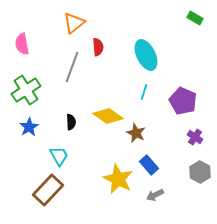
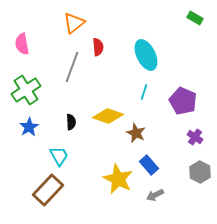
yellow diamond: rotated 16 degrees counterclockwise
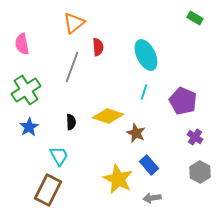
brown rectangle: rotated 16 degrees counterclockwise
gray arrow: moved 3 px left, 3 px down; rotated 18 degrees clockwise
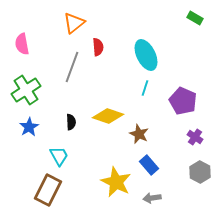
cyan line: moved 1 px right, 4 px up
brown star: moved 3 px right, 1 px down
yellow star: moved 2 px left, 3 px down
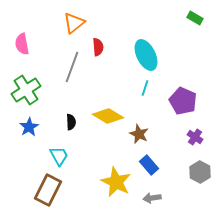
yellow diamond: rotated 12 degrees clockwise
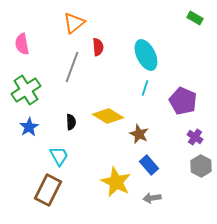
gray hexagon: moved 1 px right, 6 px up
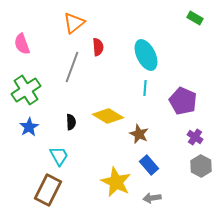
pink semicircle: rotated 10 degrees counterclockwise
cyan line: rotated 14 degrees counterclockwise
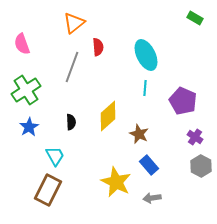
yellow diamond: rotated 72 degrees counterclockwise
cyan trapezoid: moved 4 px left
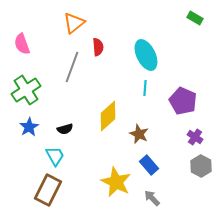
black semicircle: moved 6 px left, 7 px down; rotated 77 degrees clockwise
gray arrow: rotated 54 degrees clockwise
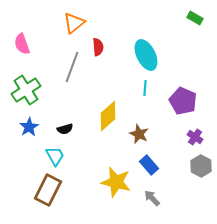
yellow star: rotated 12 degrees counterclockwise
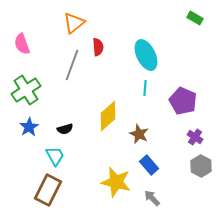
gray line: moved 2 px up
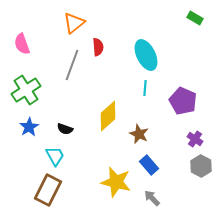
black semicircle: rotated 35 degrees clockwise
purple cross: moved 2 px down
